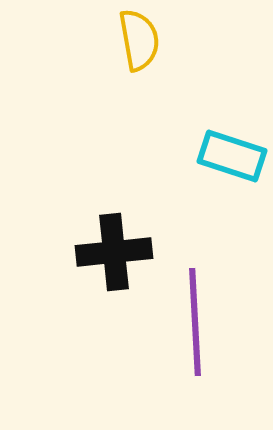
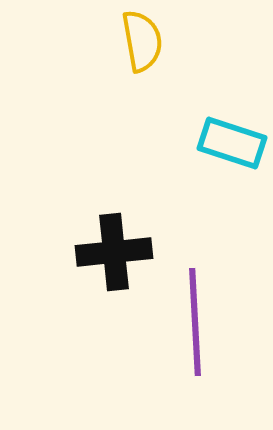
yellow semicircle: moved 3 px right, 1 px down
cyan rectangle: moved 13 px up
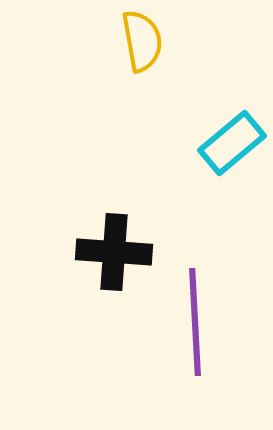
cyan rectangle: rotated 58 degrees counterclockwise
black cross: rotated 10 degrees clockwise
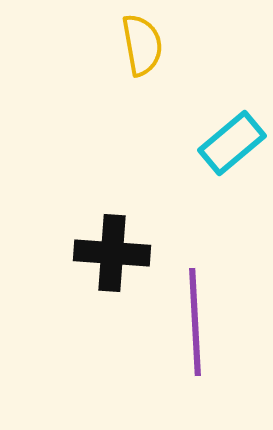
yellow semicircle: moved 4 px down
black cross: moved 2 px left, 1 px down
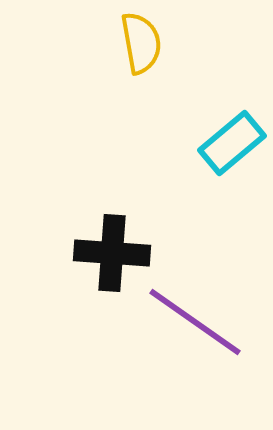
yellow semicircle: moved 1 px left, 2 px up
purple line: rotated 52 degrees counterclockwise
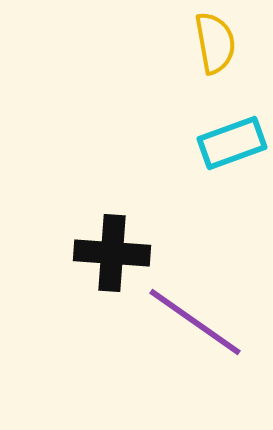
yellow semicircle: moved 74 px right
cyan rectangle: rotated 20 degrees clockwise
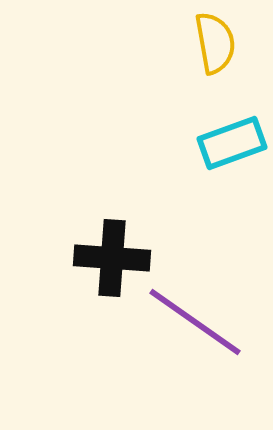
black cross: moved 5 px down
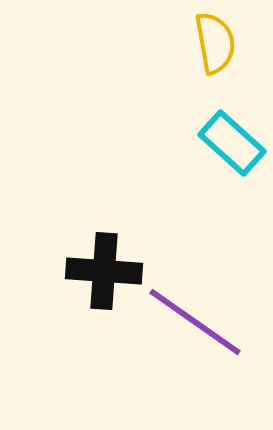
cyan rectangle: rotated 62 degrees clockwise
black cross: moved 8 px left, 13 px down
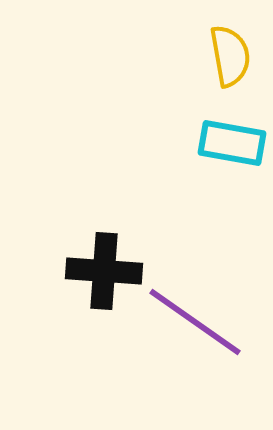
yellow semicircle: moved 15 px right, 13 px down
cyan rectangle: rotated 32 degrees counterclockwise
